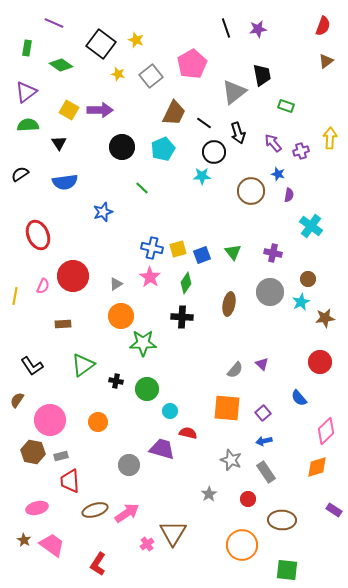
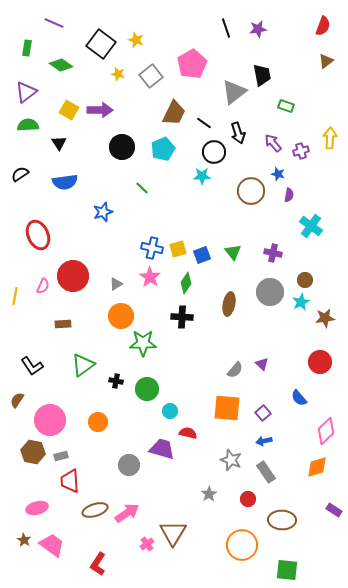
brown circle at (308, 279): moved 3 px left, 1 px down
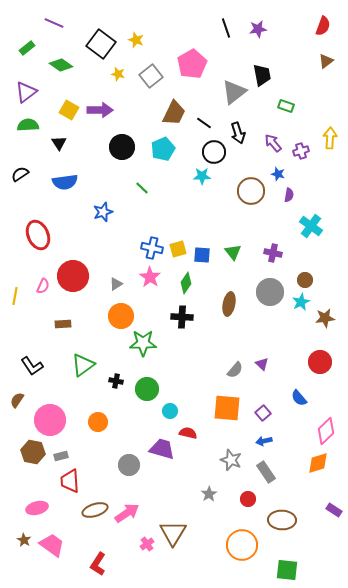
green rectangle at (27, 48): rotated 42 degrees clockwise
blue square at (202, 255): rotated 24 degrees clockwise
orange diamond at (317, 467): moved 1 px right, 4 px up
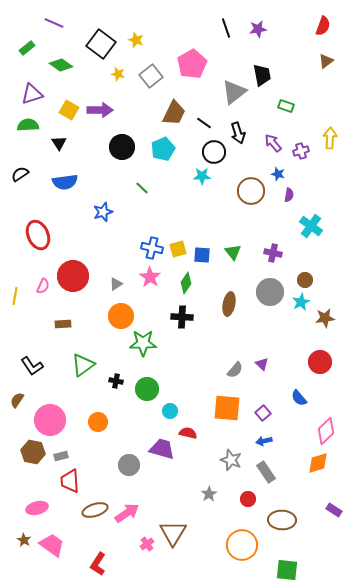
purple triangle at (26, 92): moved 6 px right, 2 px down; rotated 20 degrees clockwise
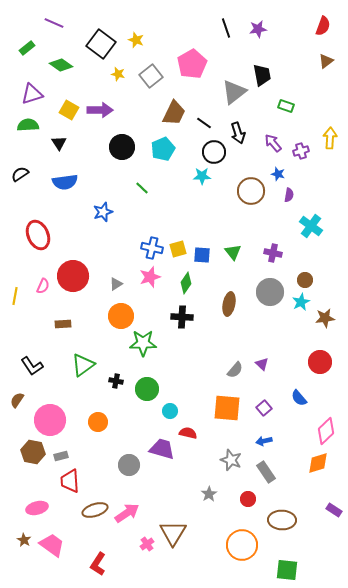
pink star at (150, 277): rotated 20 degrees clockwise
purple square at (263, 413): moved 1 px right, 5 px up
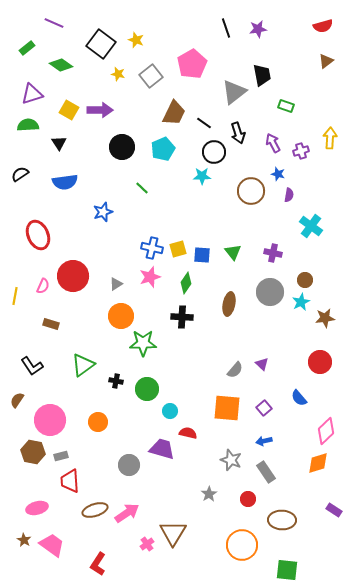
red semicircle at (323, 26): rotated 54 degrees clockwise
purple arrow at (273, 143): rotated 12 degrees clockwise
brown rectangle at (63, 324): moved 12 px left; rotated 21 degrees clockwise
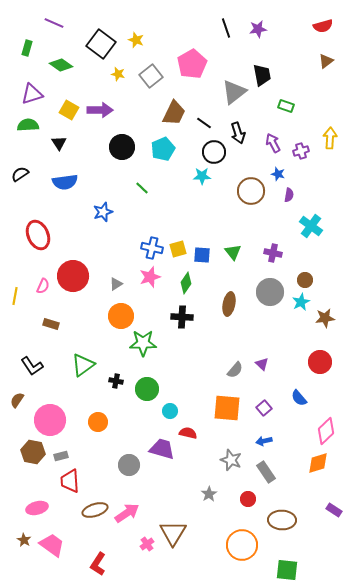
green rectangle at (27, 48): rotated 35 degrees counterclockwise
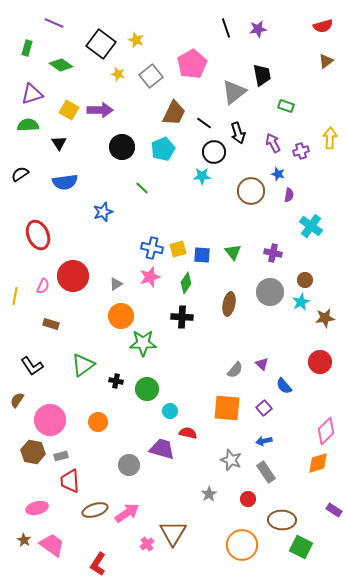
blue semicircle at (299, 398): moved 15 px left, 12 px up
green square at (287, 570): moved 14 px right, 23 px up; rotated 20 degrees clockwise
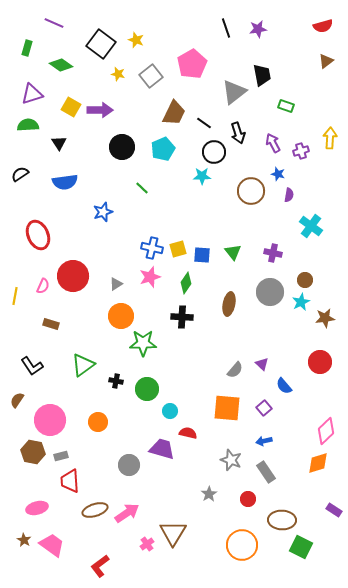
yellow square at (69, 110): moved 2 px right, 3 px up
red L-shape at (98, 564): moved 2 px right, 2 px down; rotated 20 degrees clockwise
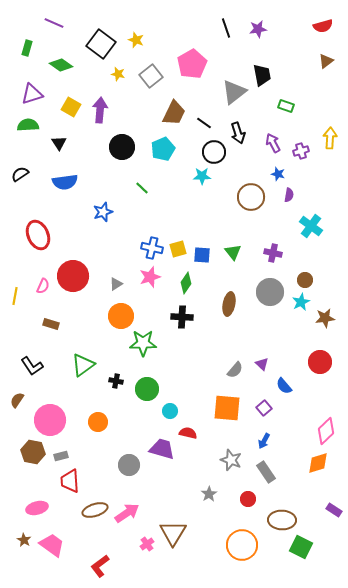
purple arrow at (100, 110): rotated 85 degrees counterclockwise
brown circle at (251, 191): moved 6 px down
blue arrow at (264, 441): rotated 49 degrees counterclockwise
